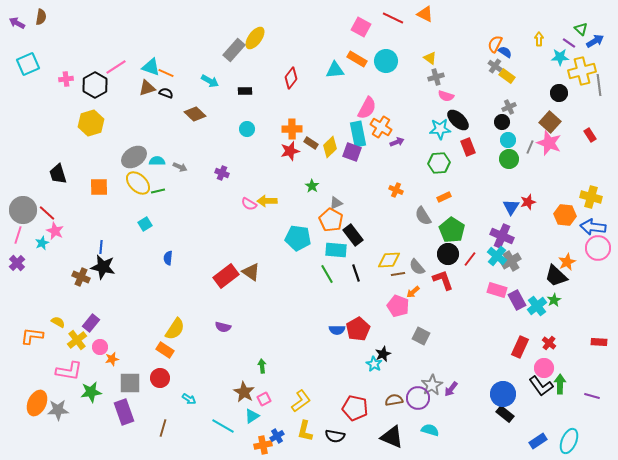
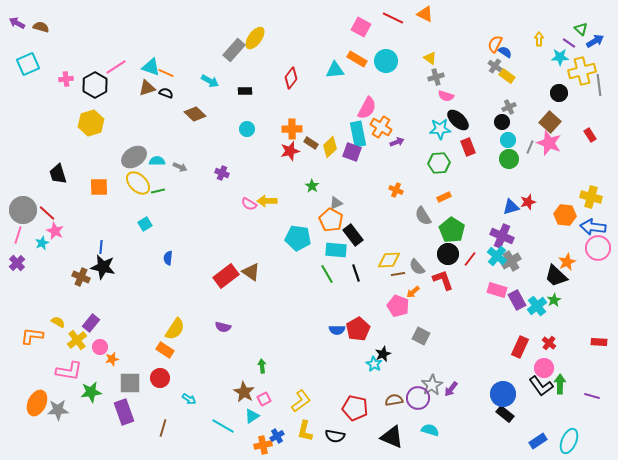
brown semicircle at (41, 17): moved 10 px down; rotated 84 degrees counterclockwise
blue triangle at (511, 207): rotated 42 degrees clockwise
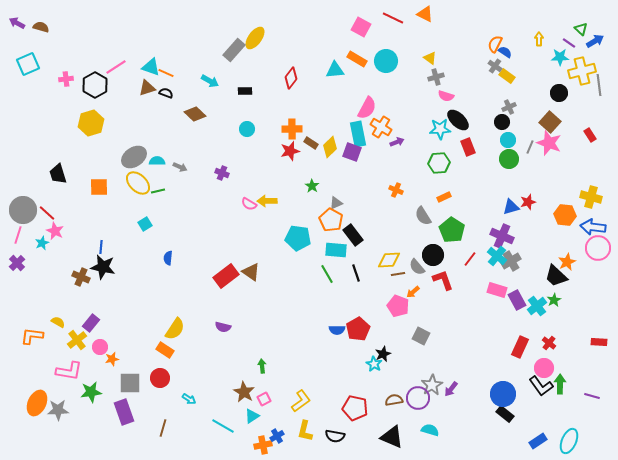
black circle at (448, 254): moved 15 px left, 1 px down
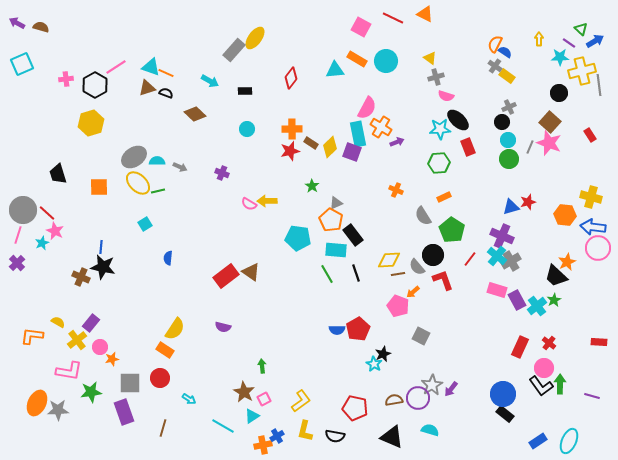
cyan square at (28, 64): moved 6 px left
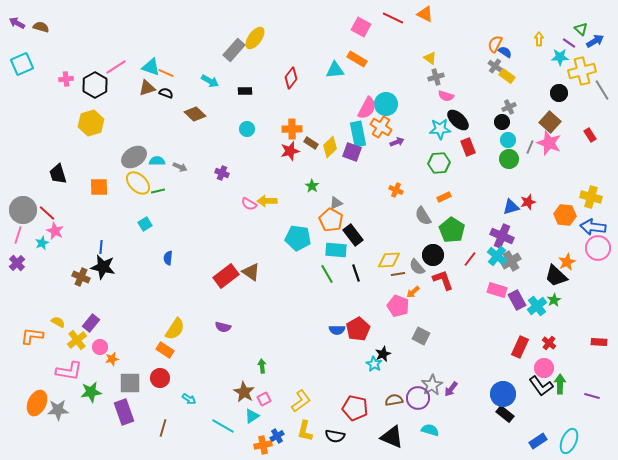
cyan circle at (386, 61): moved 43 px down
gray line at (599, 85): moved 3 px right, 5 px down; rotated 25 degrees counterclockwise
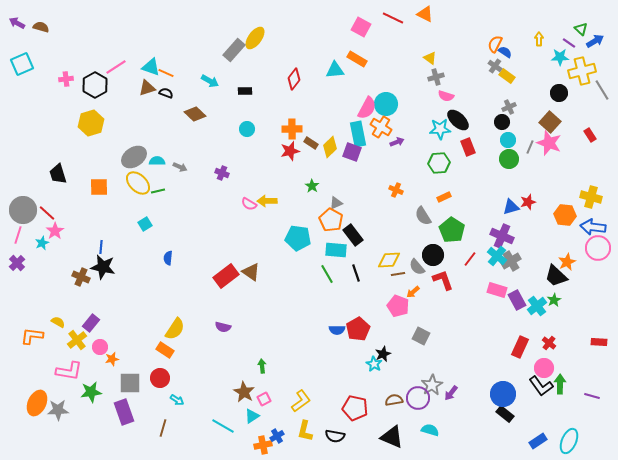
red diamond at (291, 78): moved 3 px right, 1 px down
pink star at (55, 231): rotated 12 degrees clockwise
purple arrow at (451, 389): moved 4 px down
cyan arrow at (189, 399): moved 12 px left, 1 px down
